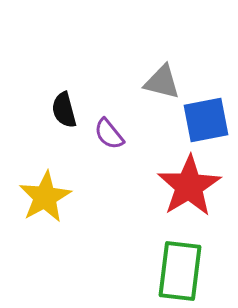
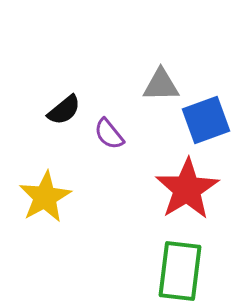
gray triangle: moved 1 px left, 3 px down; rotated 15 degrees counterclockwise
black semicircle: rotated 114 degrees counterclockwise
blue square: rotated 9 degrees counterclockwise
red star: moved 2 px left, 3 px down
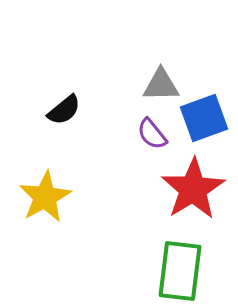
blue square: moved 2 px left, 2 px up
purple semicircle: moved 43 px right
red star: moved 6 px right
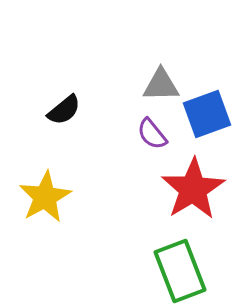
blue square: moved 3 px right, 4 px up
green rectangle: rotated 28 degrees counterclockwise
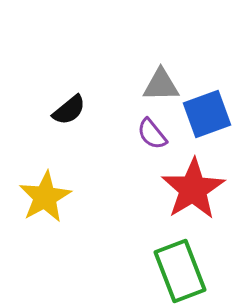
black semicircle: moved 5 px right
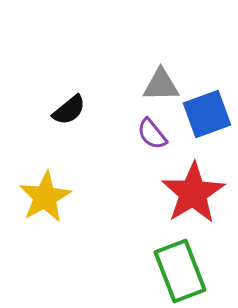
red star: moved 4 px down
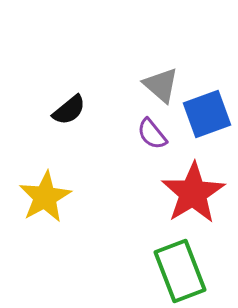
gray triangle: rotated 42 degrees clockwise
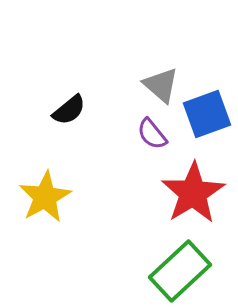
green rectangle: rotated 68 degrees clockwise
